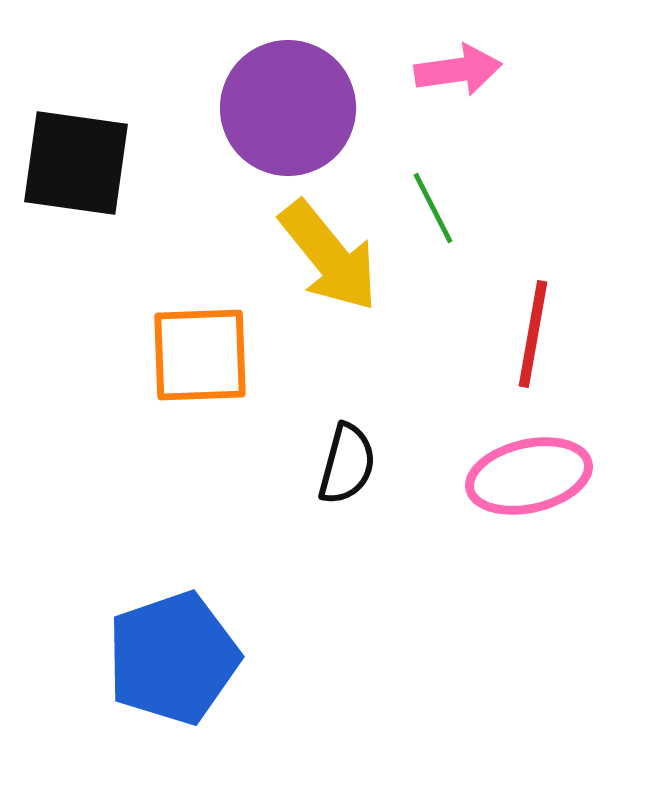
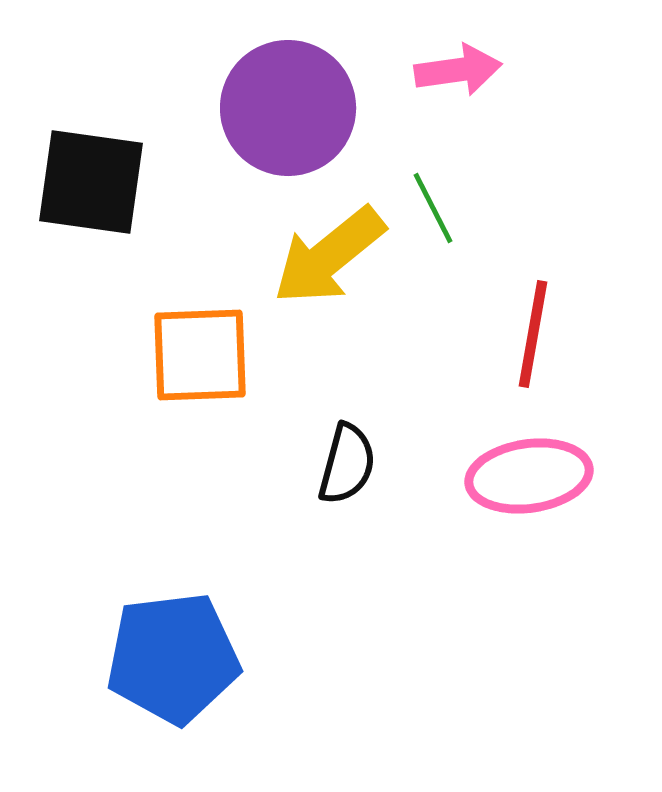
black square: moved 15 px right, 19 px down
yellow arrow: rotated 90 degrees clockwise
pink ellipse: rotated 5 degrees clockwise
blue pentagon: rotated 12 degrees clockwise
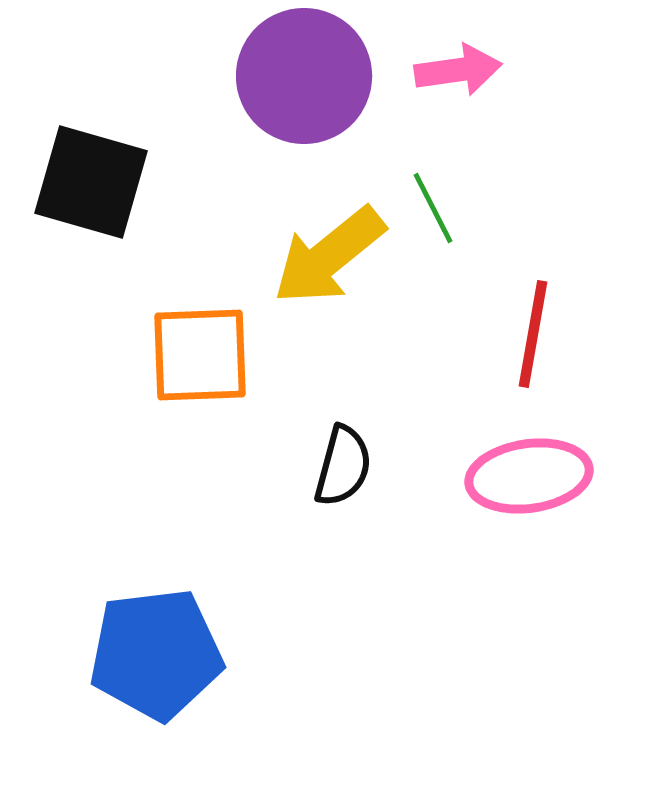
purple circle: moved 16 px right, 32 px up
black square: rotated 8 degrees clockwise
black semicircle: moved 4 px left, 2 px down
blue pentagon: moved 17 px left, 4 px up
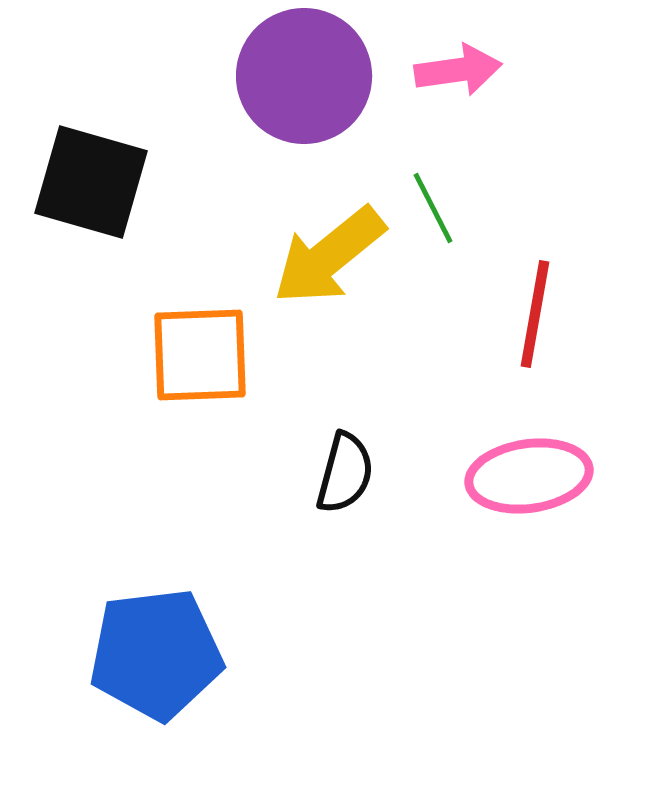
red line: moved 2 px right, 20 px up
black semicircle: moved 2 px right, 7 px down
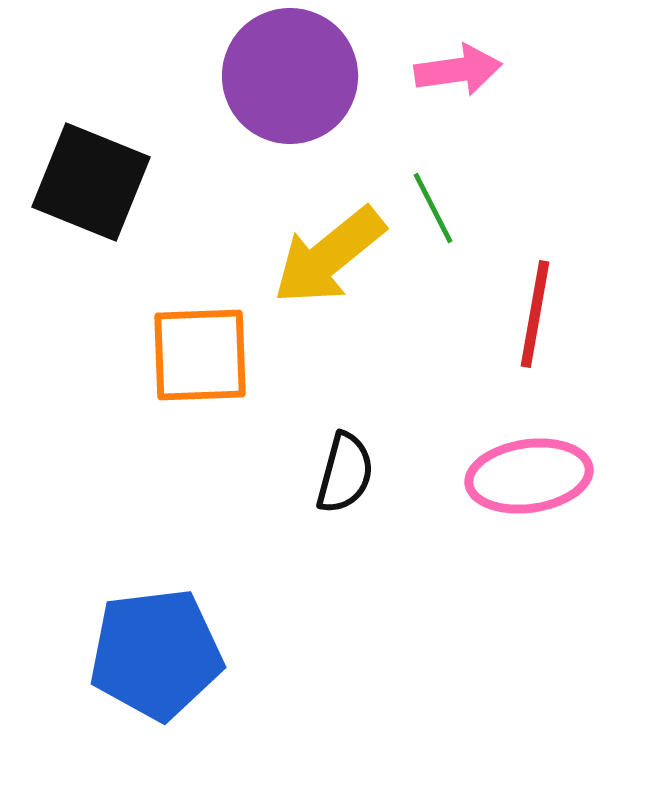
purple circle: moved 14 px left
black square: rotated 6 degrees clockwise
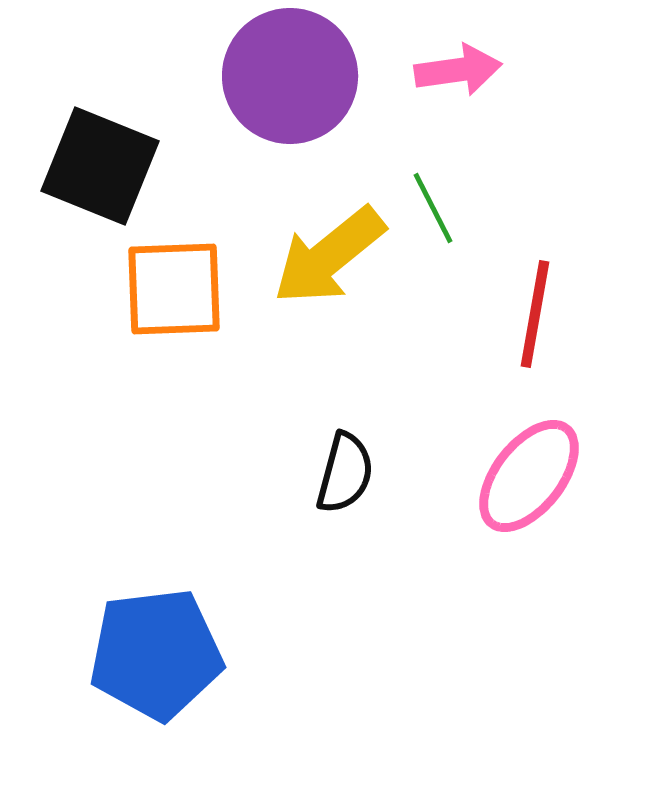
black square: moved 9 px right, 16 px up
orange square: moved 26 px left, 66 px up
pink ellipse: rotated 44 degrees counterclockwise
